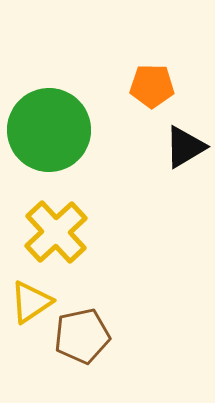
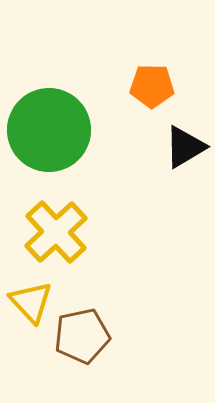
yellow triangle: rotated 39 degrees counterclockwise
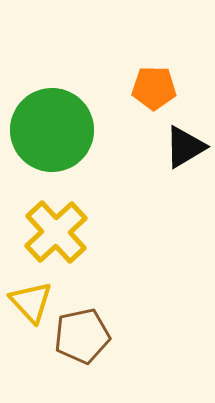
orange pentagon: moved 2 px right, 2 px down
green circle: moved 3 px right
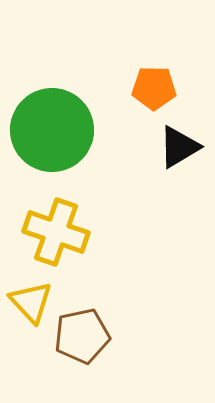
black triangle: moved 6 px left
yellow cross: rotated 28 degrees counterclockwise
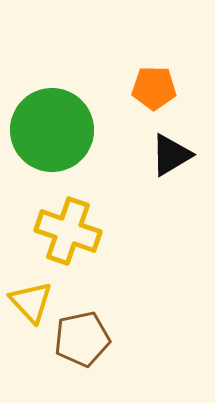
black triangle: moved 8 px left, 8 px down
yellow cross: moved 12 px right, 1 px up
brown pentagon: moved 3 px down
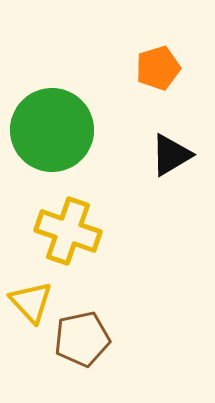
orange pentagon: moved 4 px right, 20 px up; rotated 18 degrees counterclockwise
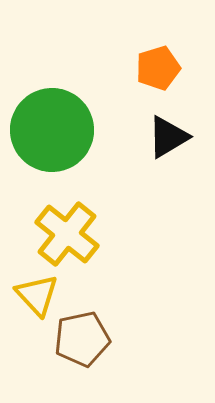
black triangle: moved 3 px left, 18 px up
yellow cross: moved 1 px left, 3 px down; rotated 20 degrees clockwise
yellow triangle: moved 6 px right, 7 px up
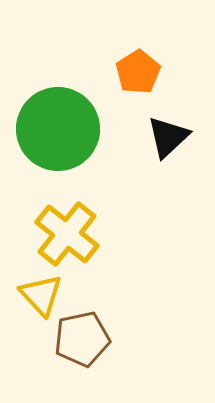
orange pentagon: moved 20 px left, 4 px down; rotated 15 degrees counterclockwise
green circle: moved 6 px right, 1 px up
black triangle: rotated 12 degrees counterclockwise
yellow triangle: moved 4 px right
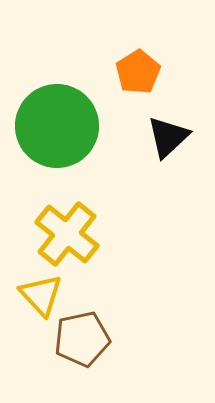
green circle: moved 1 px left, 3 px up
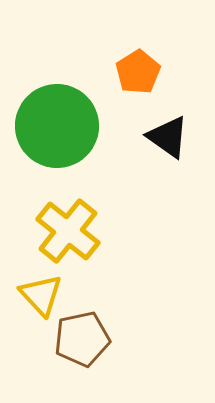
black triangle: rotated 42 degrees counterclockwise
yellow cross: moved 1 px right, 3 px up
